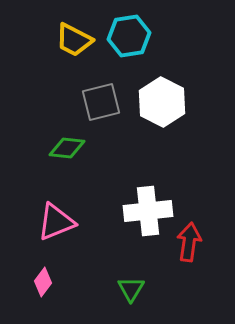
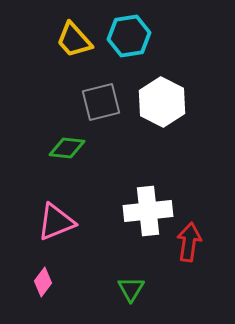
yellow trapezoid: rotated 21 degrees clockwise
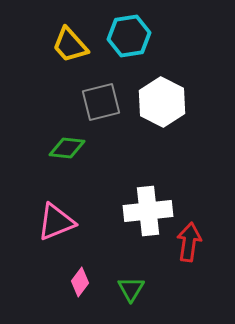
yellow trapezoid: moved 4 px left, 5 px down
pink diamond: moved 37 px right
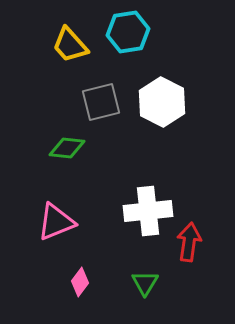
cyan hexagon: moved 1 px left, 4 px up
green triangle: moved 14 px right, 6 px up
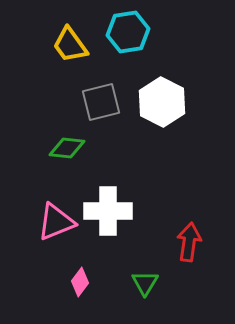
yellow trapezoid: rotated 6 degrees clockwise
white cross: moved 40 px left; rotated 6 degrees clockwise
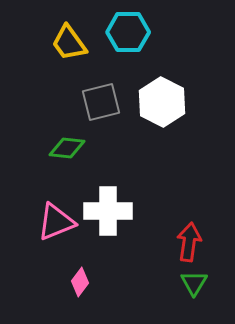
cyan hexagon: rotated 9 degrees clockwise
yellow trapezoid: moved 1 px left, 2 px up
green triangle: moved 49 px right
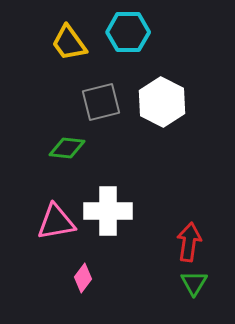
pink triangle: rotated 12 degrees clockwise
pink diamond: moved 3 px right, 4 px up
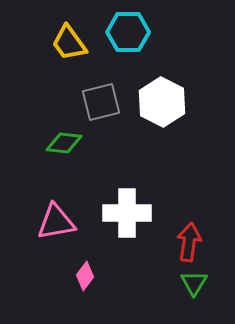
green diamond: moved 3 px left, 5 px up
white cross: moved 19 px right, 2 px down
pink diamond: moved 2 px right, 2 px up
